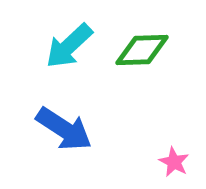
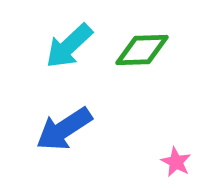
blue arrow: rotated 114 degrees clockwise
pink star: moved 2 px right
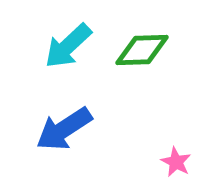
cyan arrow: moved 1 px left
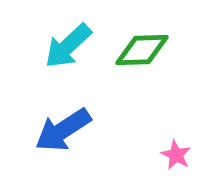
blue arrow: moved 1 px left, 1 px down
pink star: moved 7 px up
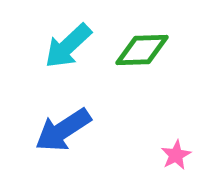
pink star: rotated 16 degrees clockwise
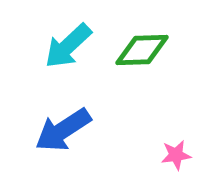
pink star: rotated 20 degrees clockwise
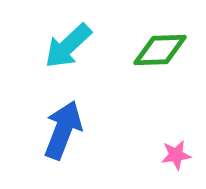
green diamond: moved 18 px right
blue arrow: rotated 144 degrees clockwise
